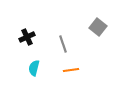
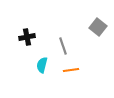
black cross: rotated 14 degrees clockwise
gray line: moved 2 px down
cyan semicircle: moved 8 px right, 3 px up
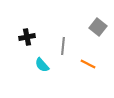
gray line: rotated 24 degrees clockwise
cyan semicircle: rotated 56 degrees counterclockwise
orange line: moved 17 px right, 6 px up; rotated 35 degrees clockwise
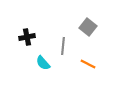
gray square: moved 10 px left
cyan semicircle: moved 1 px right, 2 px up
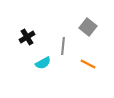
black cross: rotated 21 degrees counterclockwise
cyan semicircle: rotated 77 degrees counterclockwise
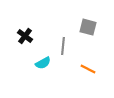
gray square: rotated 24 degrees counterclockwise
black cross: moved 2 px left, 1 px up; rotated 21 degrees counterclockwise
orange line: moved 5 px down
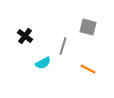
gray line: rotated 12 degrees clockwise
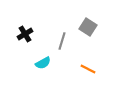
gray square: rotated 18 degrees clockwise
black cross: moved 2 px up; rotated 21 degrees clockwise
gray line: moved 1 px left, 5 px up
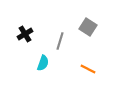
gray line: moved 2 px left
cyan semicircle: rotated 42 degrees counterclockwise
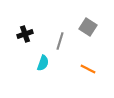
black cross: rotated 14 degrees clockwise
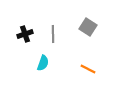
gray line: moved 7 px left, 7 px up; rotated 18 degrees counterclockwise
